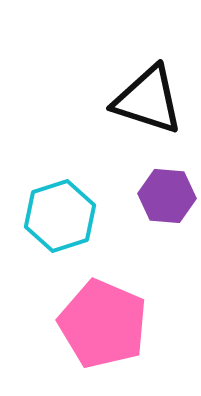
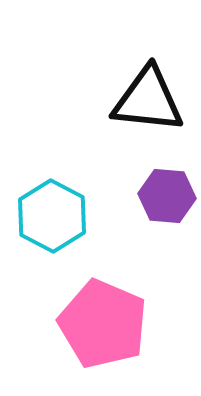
black triangle: rotated 12 degrees counterclockwise
cyan hexagon: moved 8 px left; rotated 14 degrees counterclockwise
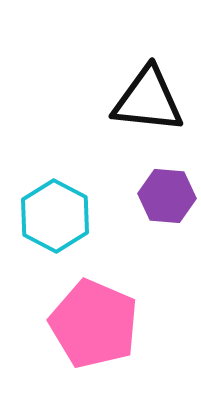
cyan hexagon: moved 3 px right
pink pentagon: moved 9 px left
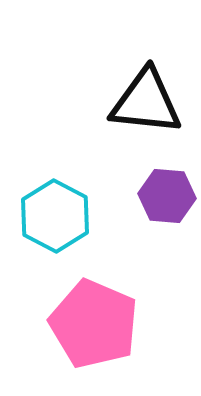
black triangle: moved 2 px left, 2 px down
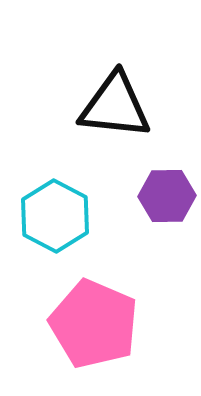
black triangle: moved 31 px left, 4 px down
purple hexagon: rotated 6 degrees counterclockwise
